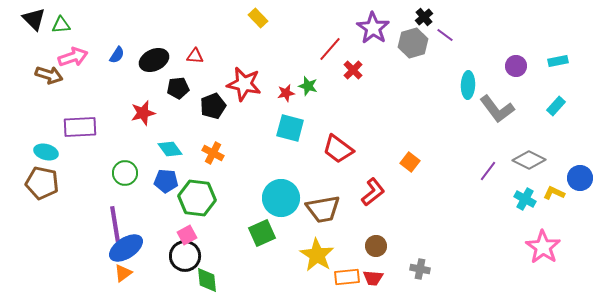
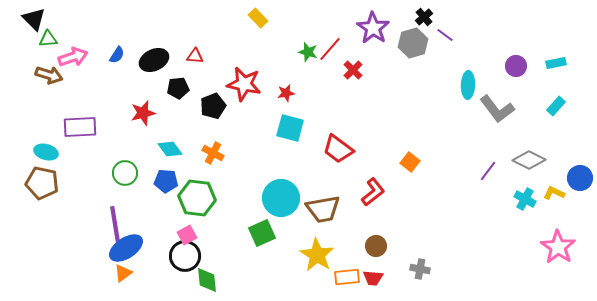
green triangle at (61, 25): moved 13 px left, 14 px down
cyan rectangle at (558, 61): moved 2 px left, 2 px down
green star at (308, 86): moved 34 px up
pink star at (543, 247): moved 15 px right
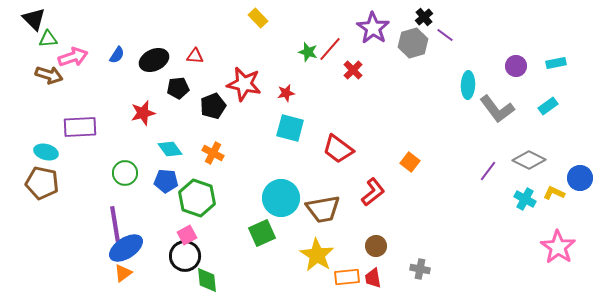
cyan rectangle at (556, 106): moved 8 px left; rotated 12 degrees clockwise
green hexagon at (197, 198): rotated 12 degrees clockwise
red trapezoid at (373, 278): rotated 75 degrees clockwise
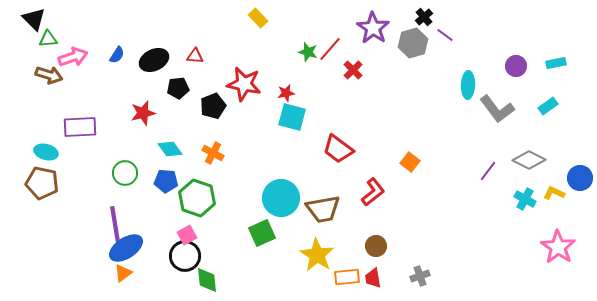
cyan square at (290, 128): moved 2 px right, 11 px up
gray cross at (420, 269): moved 7 px down; rotated 30 degrees counterclockwise
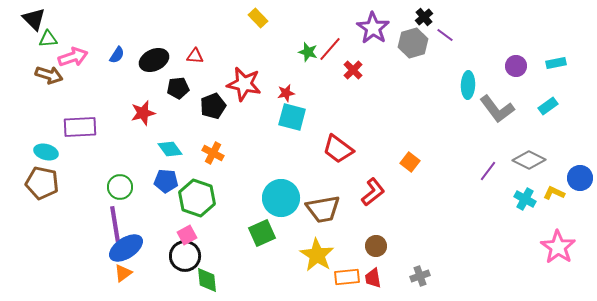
green circle at (125, 173): moved 5 px left, 14 px down
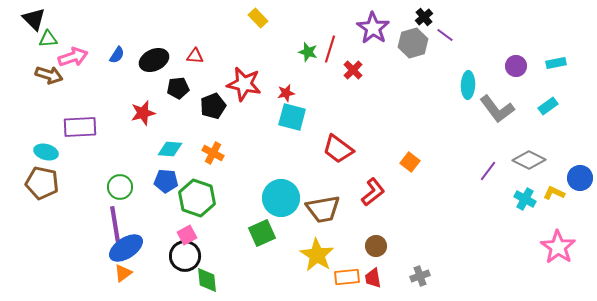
red line at (330, 49): rotated 24 degrees counterclockwise
cyan diamond at (170, 149): rotated 50 degrees counterclockwise
